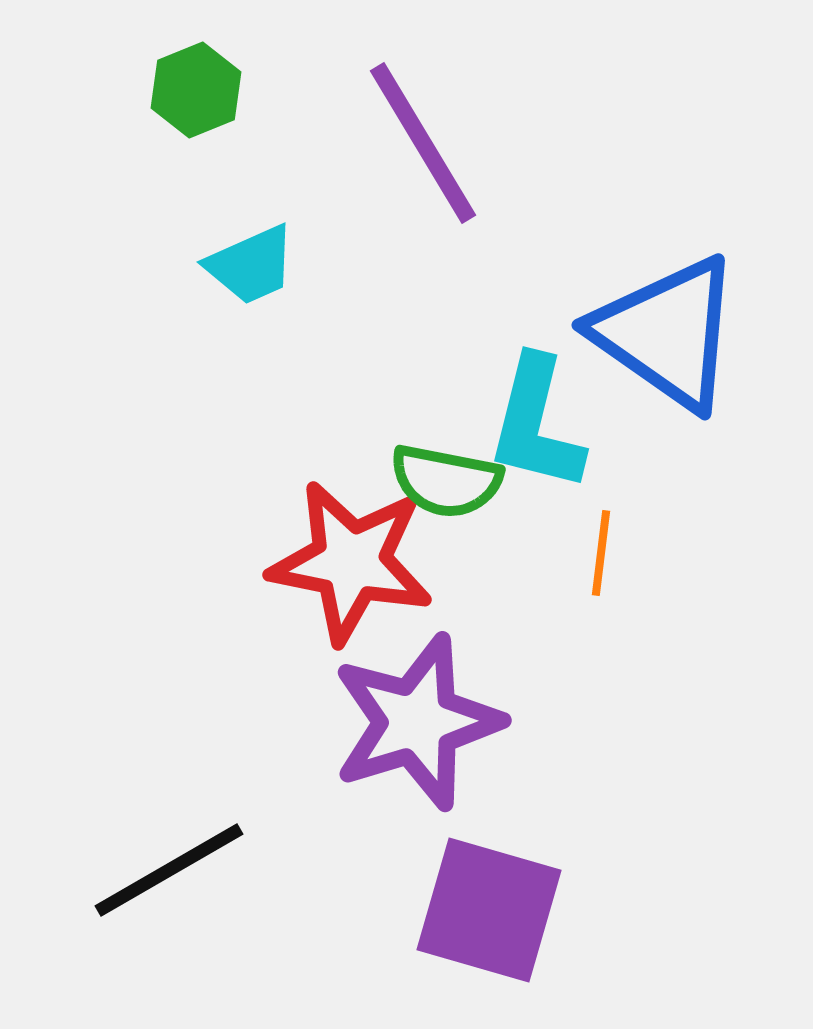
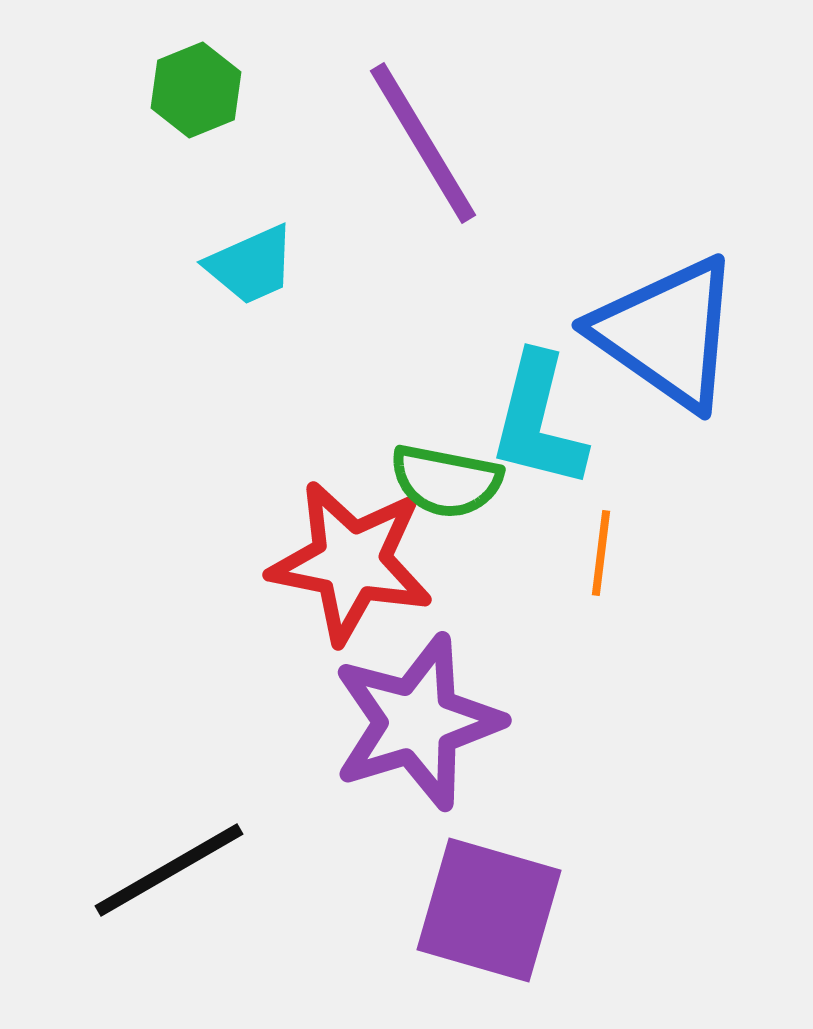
cyan L-shape: moved 2 px right, 3 px up
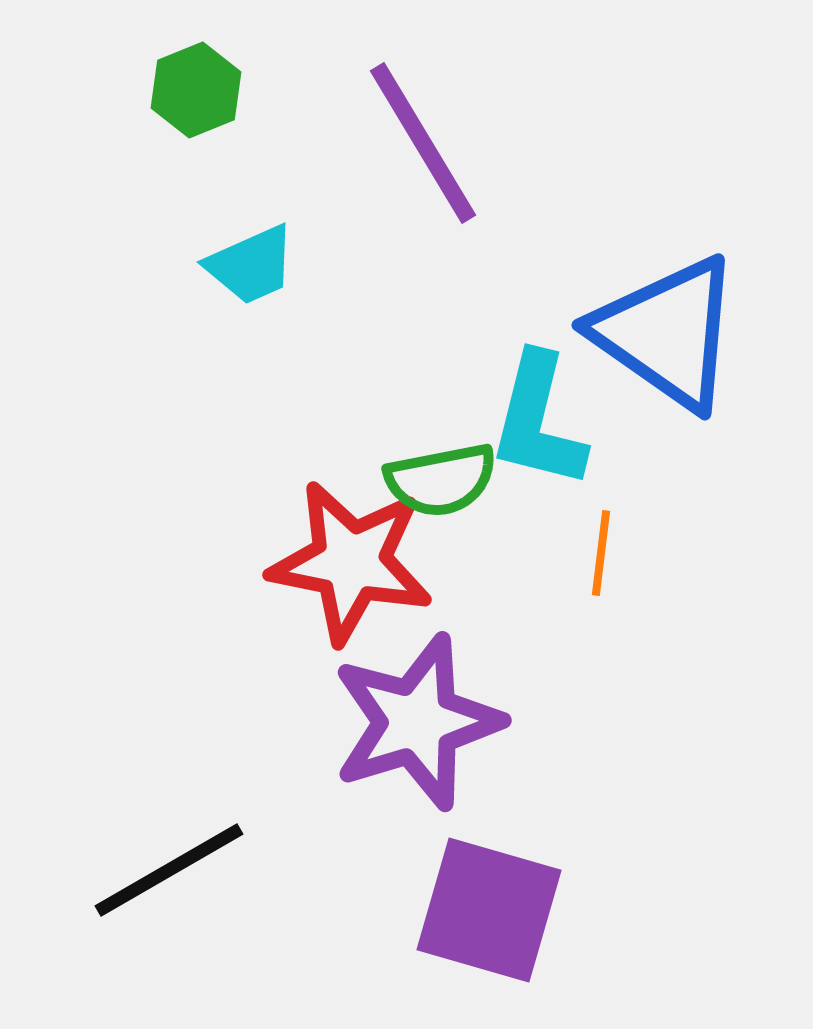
green semicircle: moved 5 px left, 1 px up; rotated 22 degrees counterclockwise
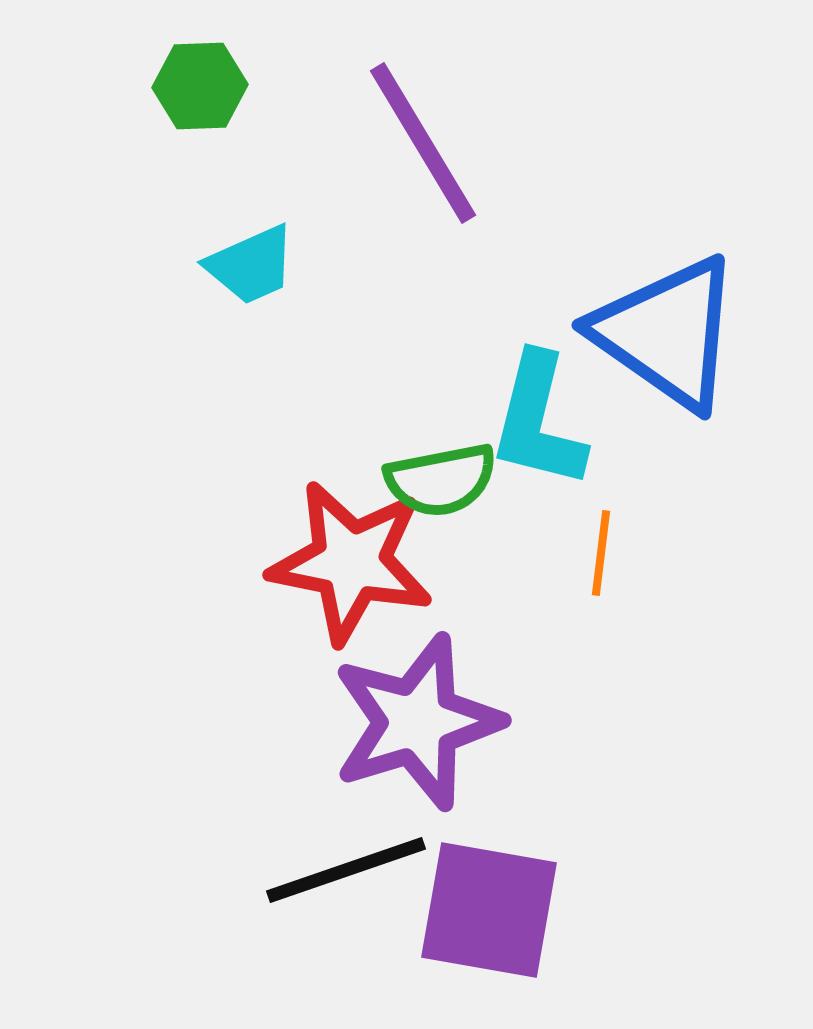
green hexagon: moved 4 px right, 4 px up; rotated 20 degrees clockwise
black line: moved 177 px right; rotated 11 degrees clockwise
purple square: rotated 6 degrees counterclockwise
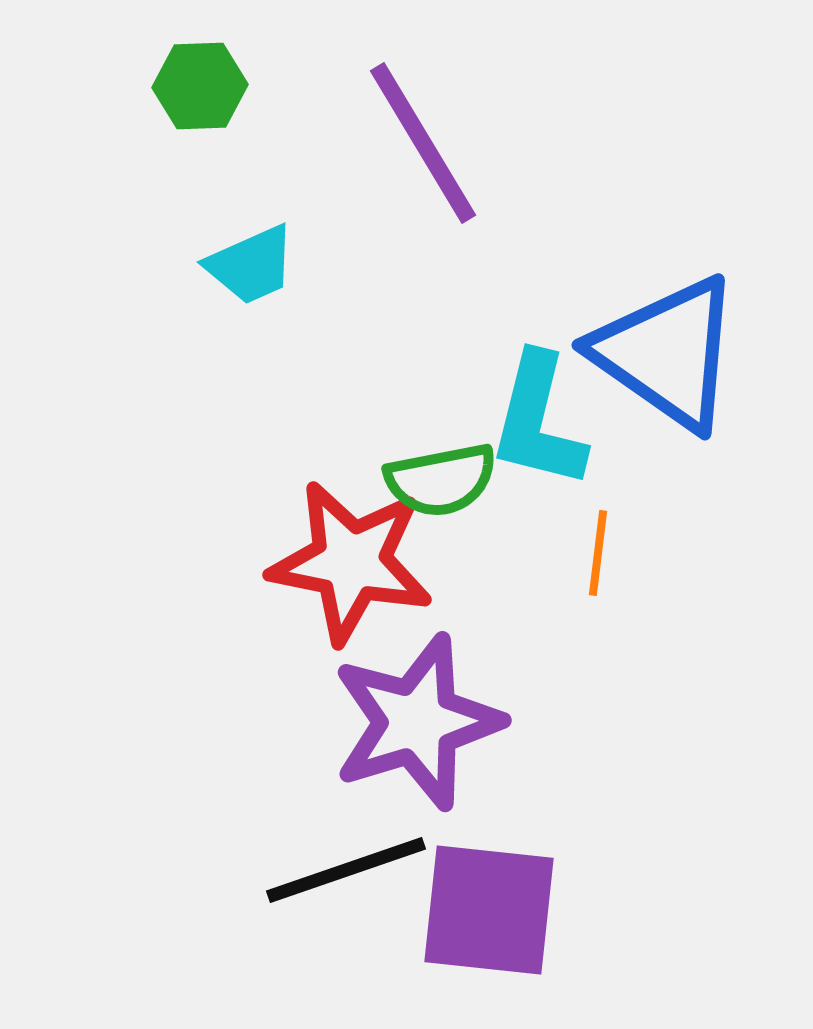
blue triangle: moved 20 px down
orange line: moved 3 px left
purple square: rotated 4 degrees counterclockwise
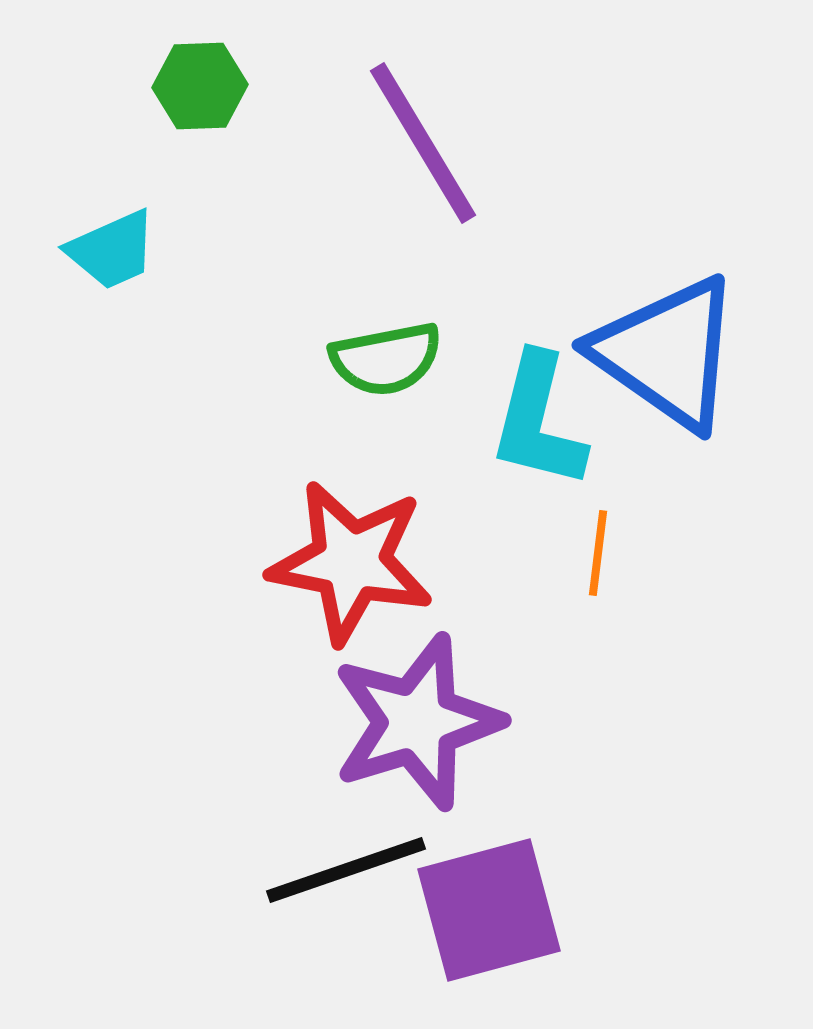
cyan trapezoid: moved 139 px left, 15 px up
green semicircle: moved 55 px left, 121 px up
purple square: rotated 21 degrees counterclockwise
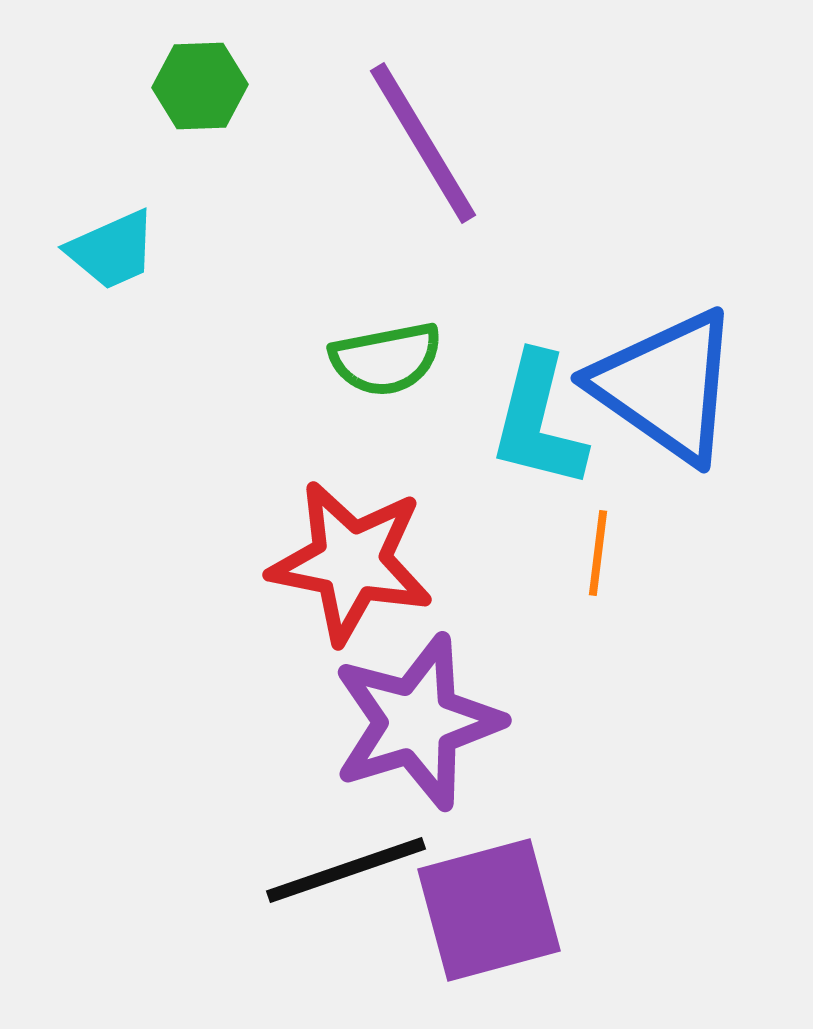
blue triangle: moved 1 px left, 33 px down
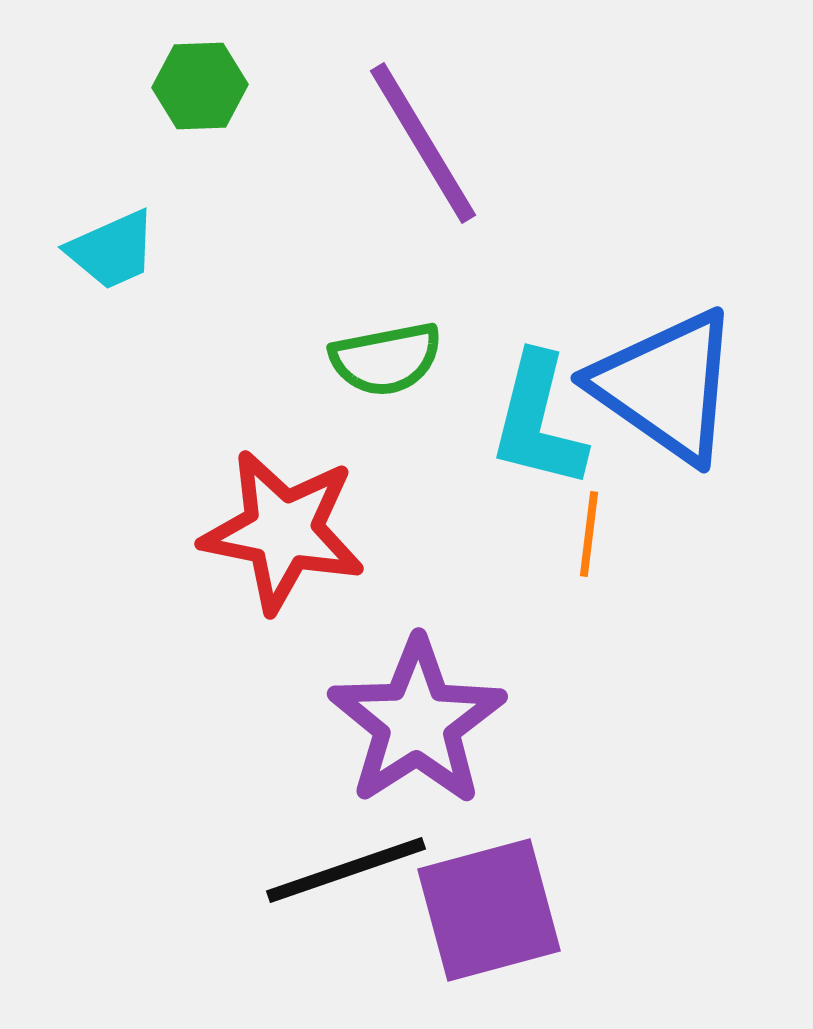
orange line: moved 9 px left, 19 px up
red star: moved 68 px left, 31 px up
purple star: rotated 16 degrees counterclockwise
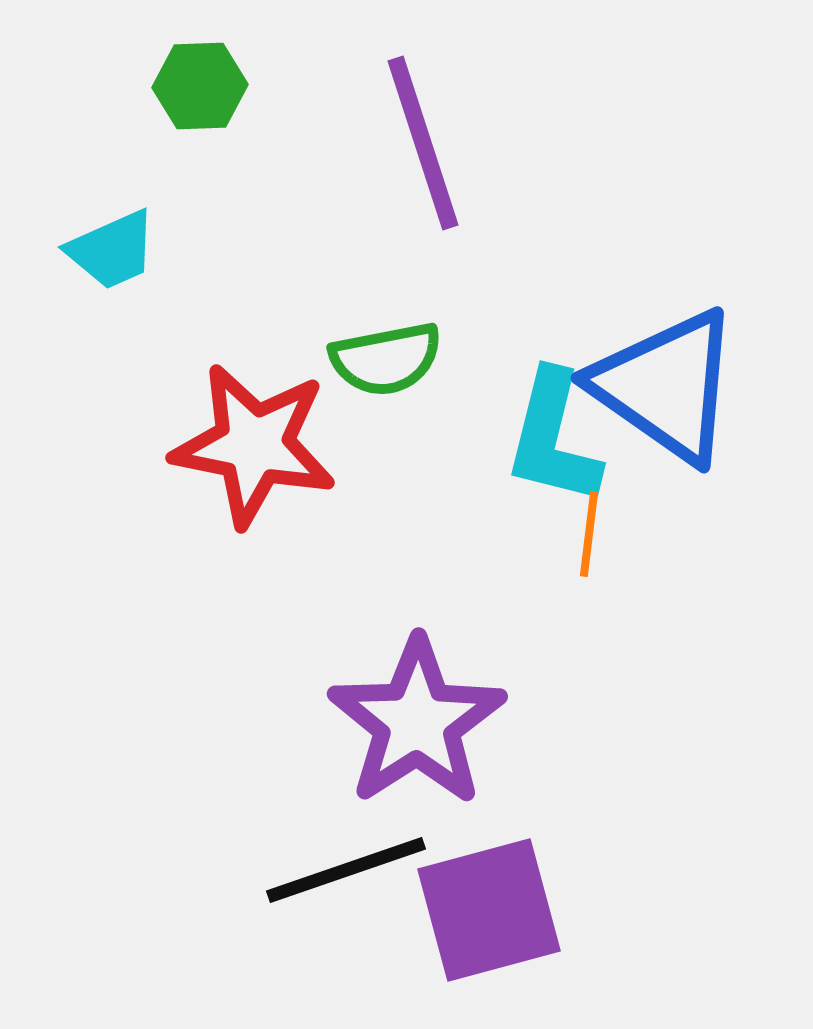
purple line: rotated 13 degrees clockwise
cyan L-shape: moved 15 px right, 17 px down
red star: moved 29 px left, 86 px up
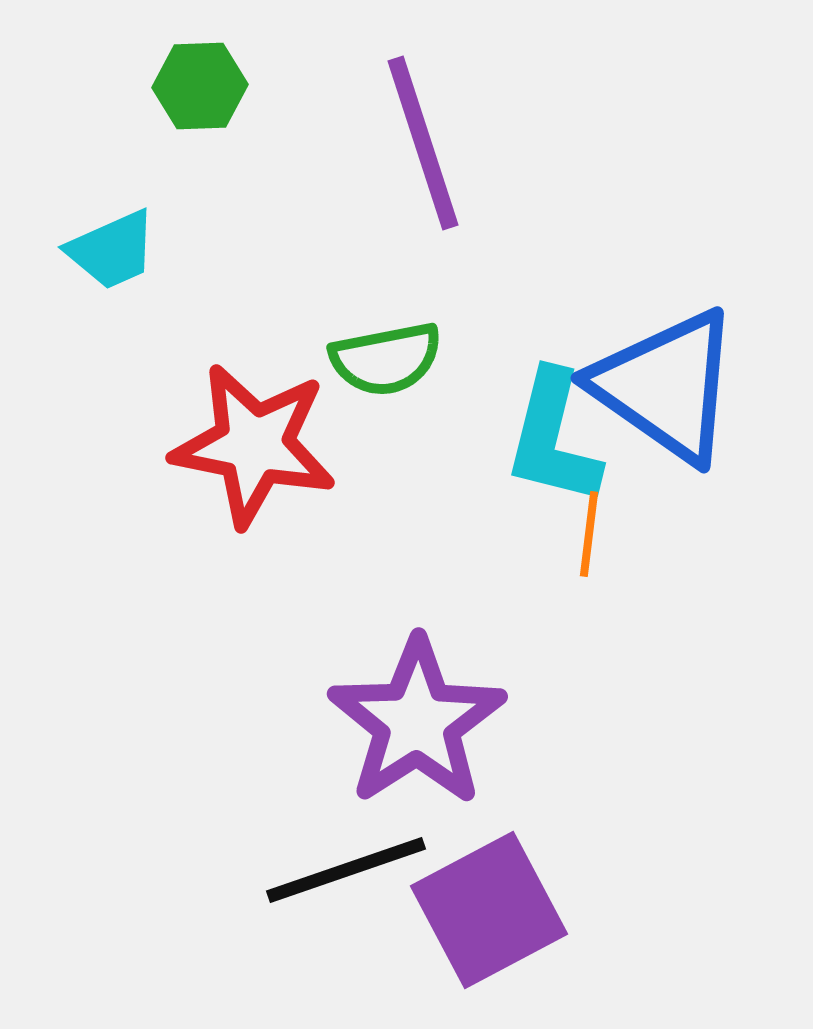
purple square: rotated 13 degrees counterclockwise
